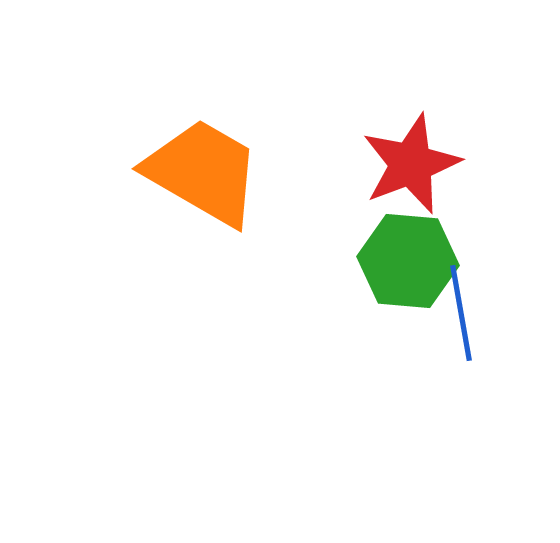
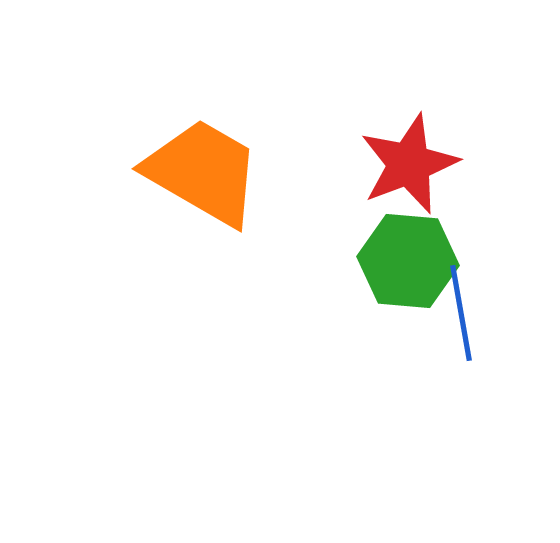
red star: moved 2 px left
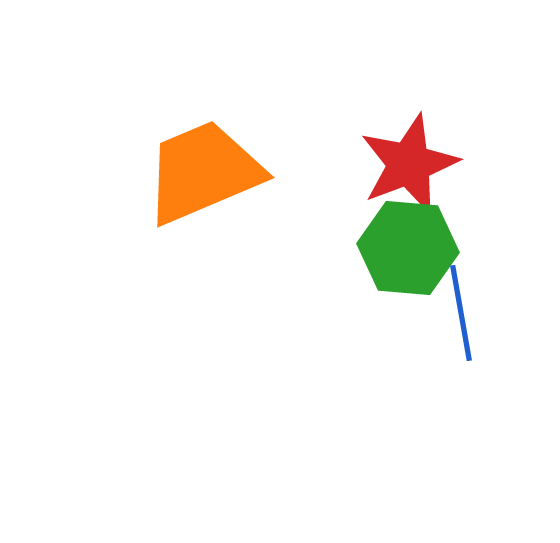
orange trapezoid: rotated 53 degrees counterclockwise
green hexagon: moved 13 px up
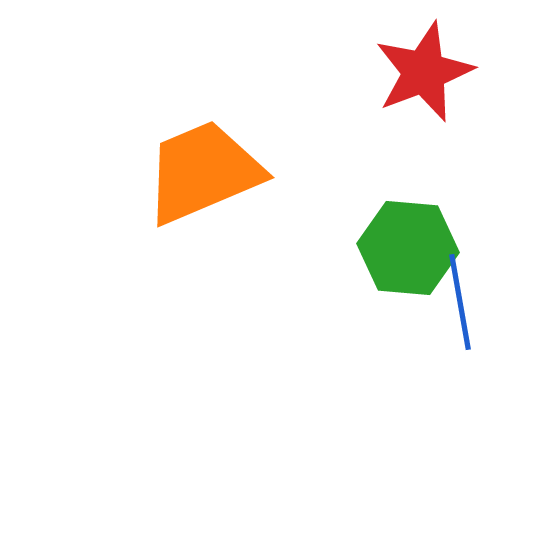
red star: moved 15 px right, 92 px up
blue line: moved 1 px left, 11 px up
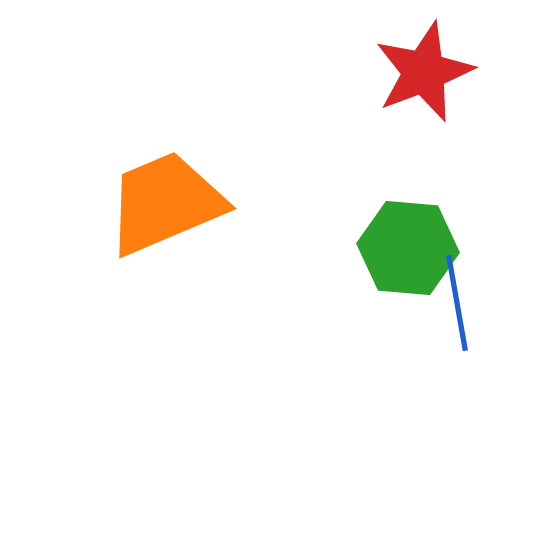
orange trapezoid: moved 38 px left, 31 px down
blue line: moved 3 px left, 1 px down
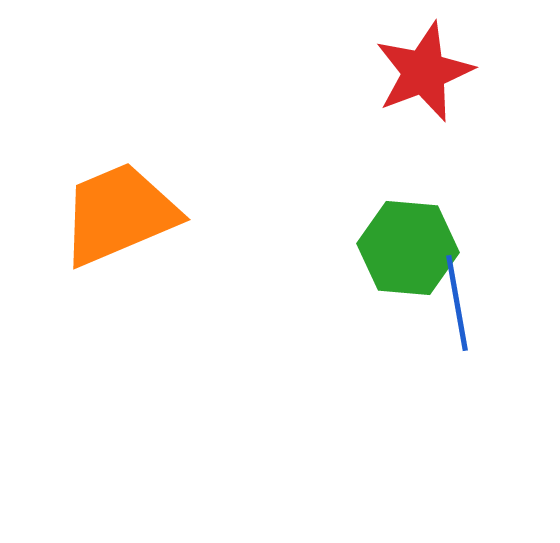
orange trapezoid: moved 46 px left, 11 px down
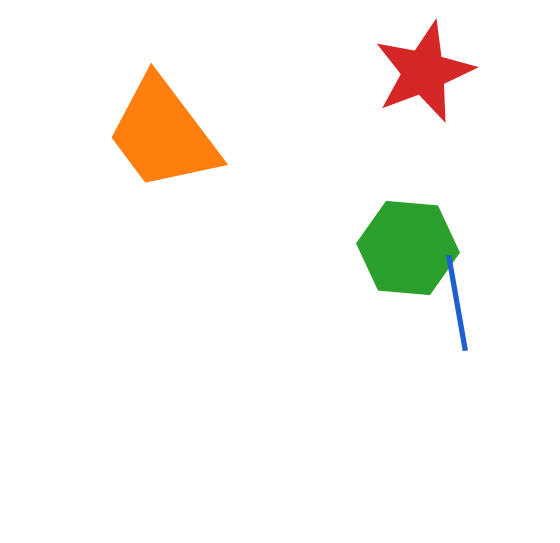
orange trapezoid: moved 44 px right, 80 px up; rotated 104 degrees counterclockwise
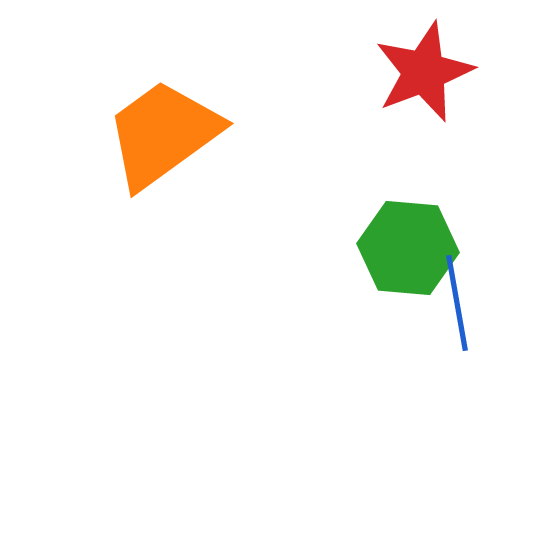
orange trapezoid: rotated 91 degrees clockwise
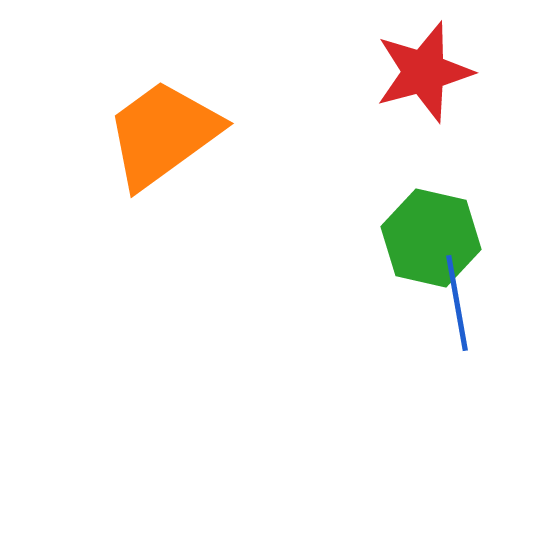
red star: rotated 6 degrees clockwise
green hexagon: moved 23 px right, 10 px up; rotated 8 degrees clockwise
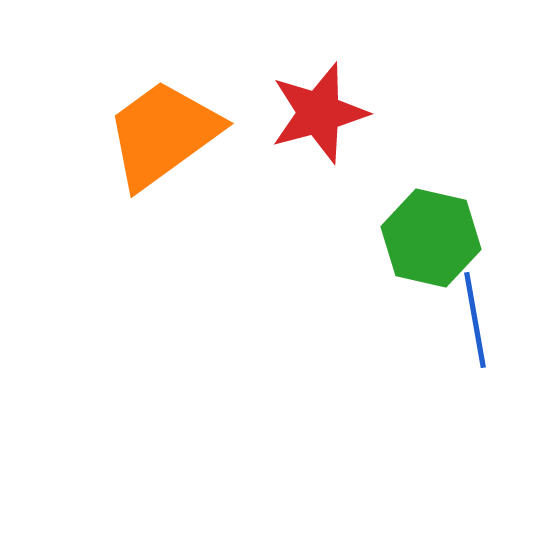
red star: moved 105 px left, 41 px down
blue line: moved 18 px right, 17 px down
